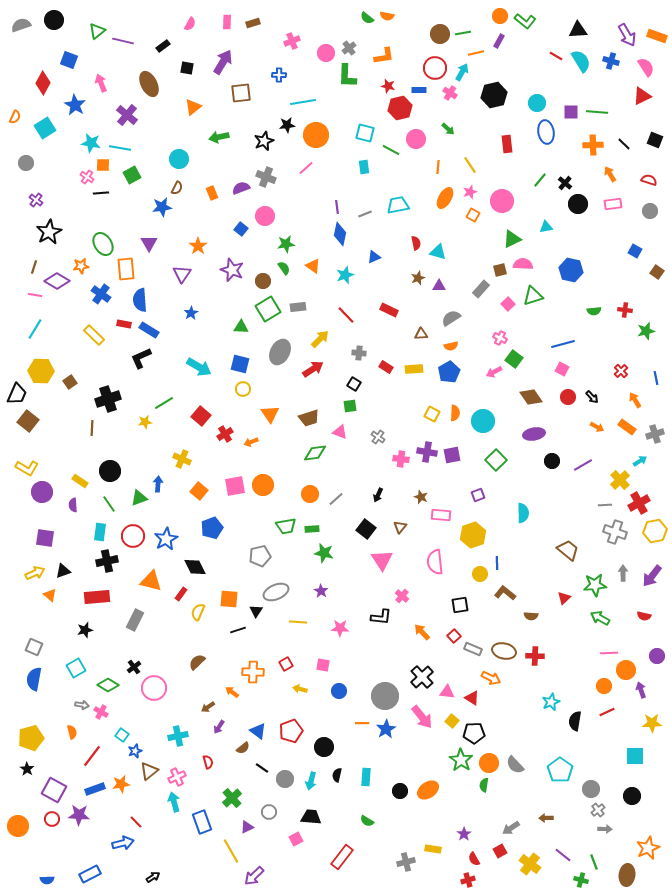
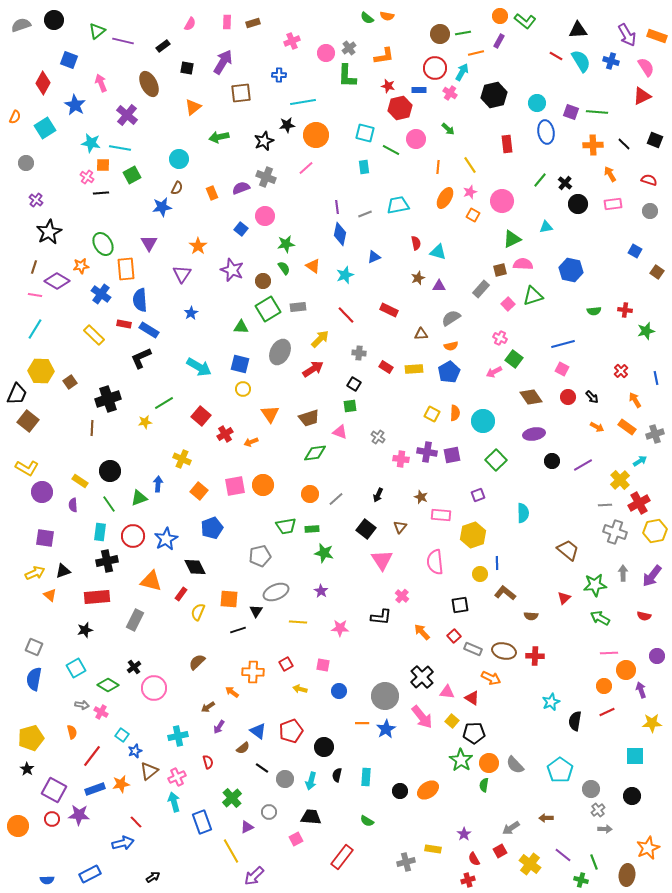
purple square at (571, 112): rotated 21 degrees clockwise
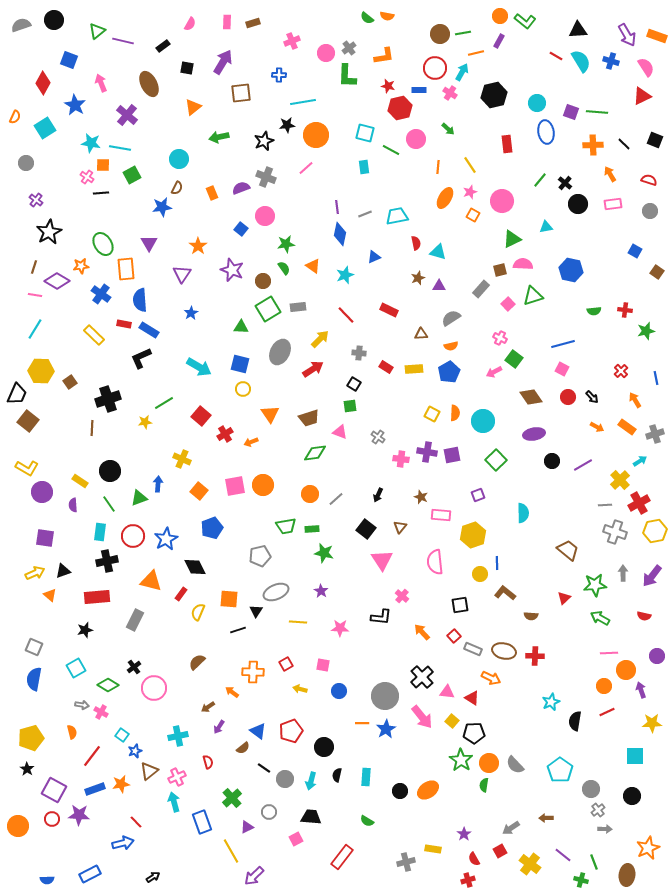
cyan trapezoid at (398, 205): moved 1 px left, 11 px down
black line at (262, 768): moved 2 px right
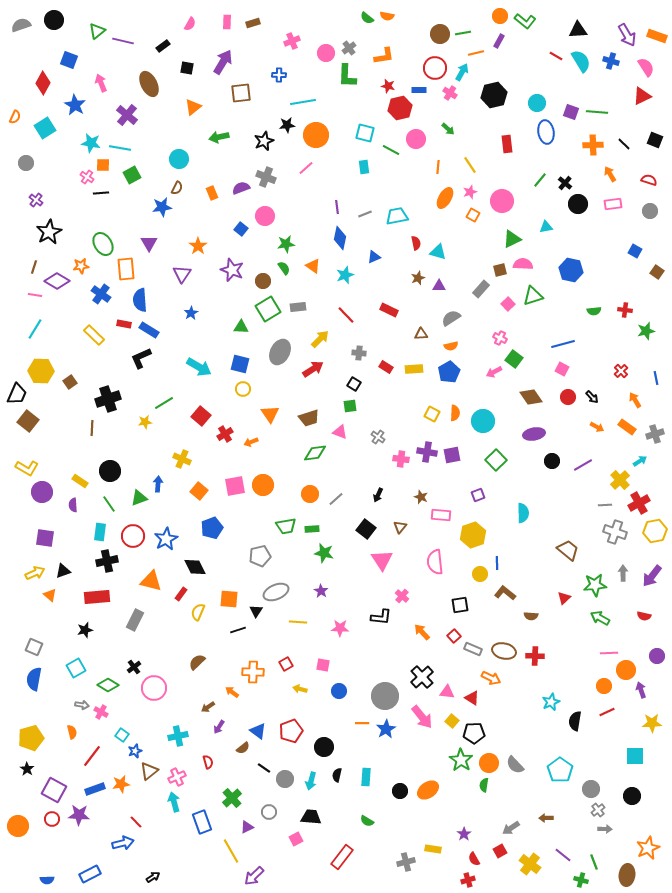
blue diamond at (340, 234): moved 4 px down
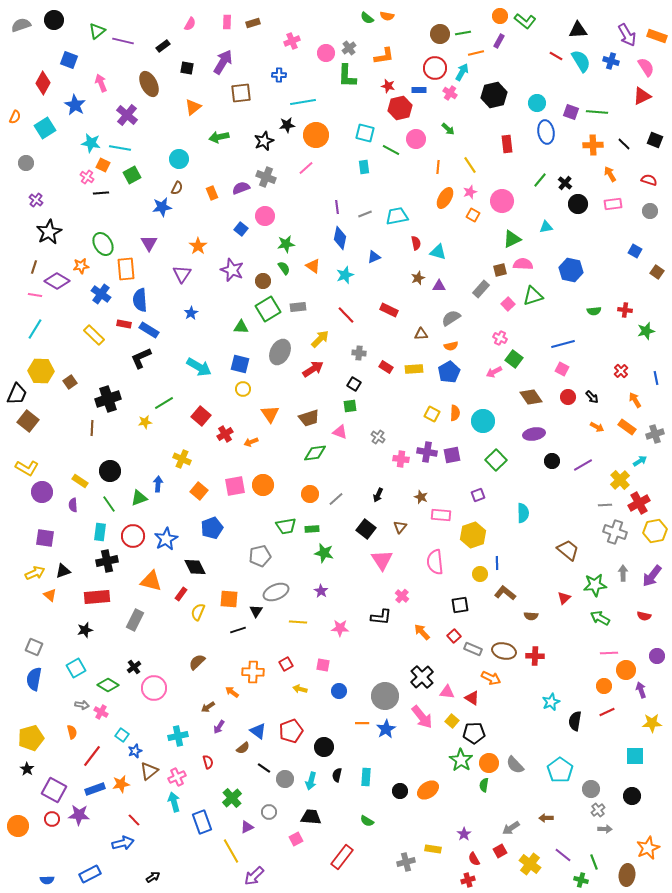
orange square at (103, 165): rotated 24 degrees clockwise
red line at (136, 822): moved 2 px left, 2 px up
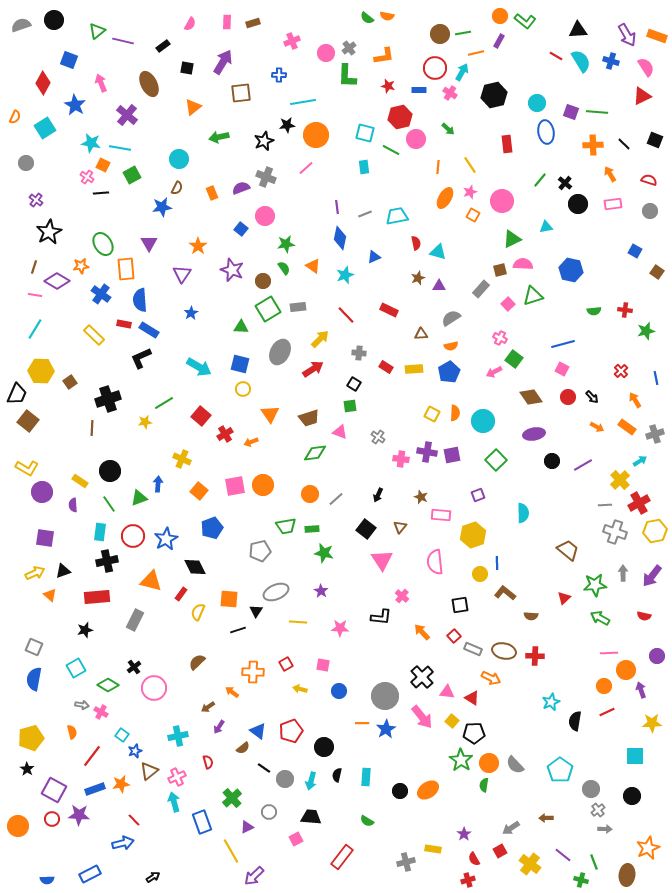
red hexagon at (400, 108): moved 9 px down
gray pentagon at (260, 556): moved 5 px up
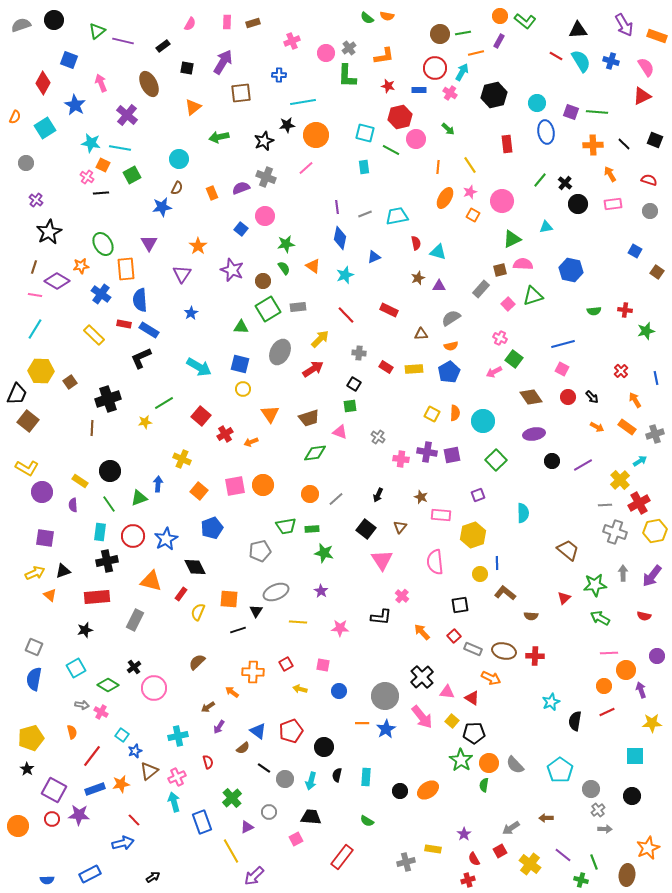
purple arrow at (627, 35): moved 3 px left, 10 px up
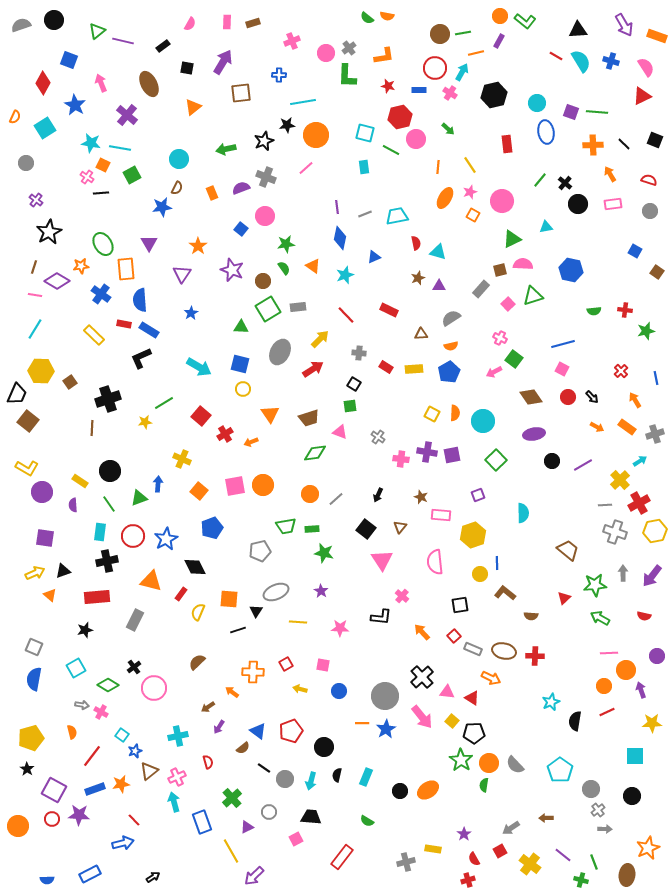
green arrow at (219, 137): moved 7 px right, 12 px down
cyan rectangle at (366, 777): rotated 18 degrees clockwise
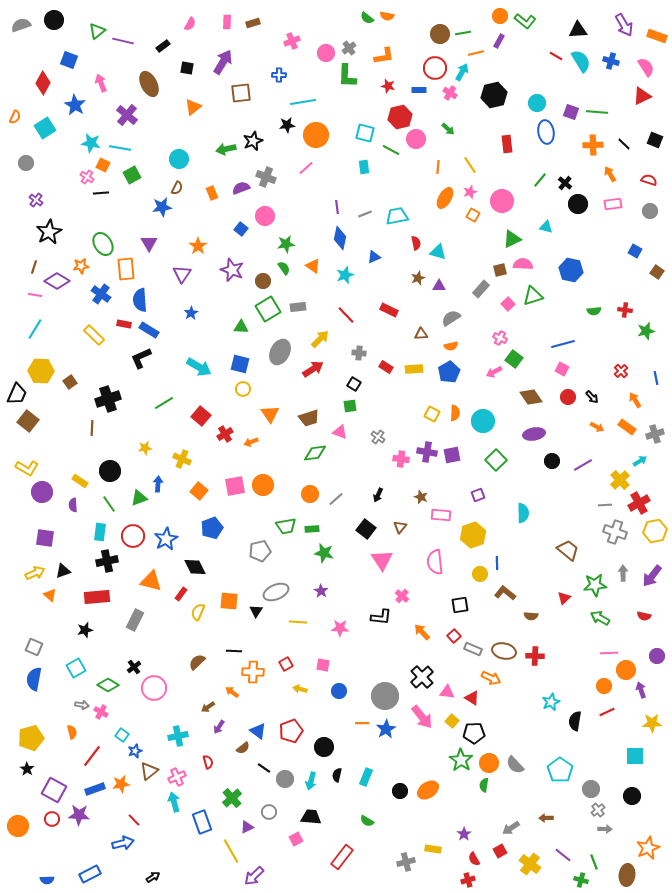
black star at (264, 141): moved 11 px left
cyan triangle at (546, 227): rotated 24 degrees clockwise
yellow star at (145, 422): moved 26 px down
orange square at (229, 599): moved 2 px down
black line at (238, 630): moved 4 px left, 21 px down; rotated 21 degrees clockwise
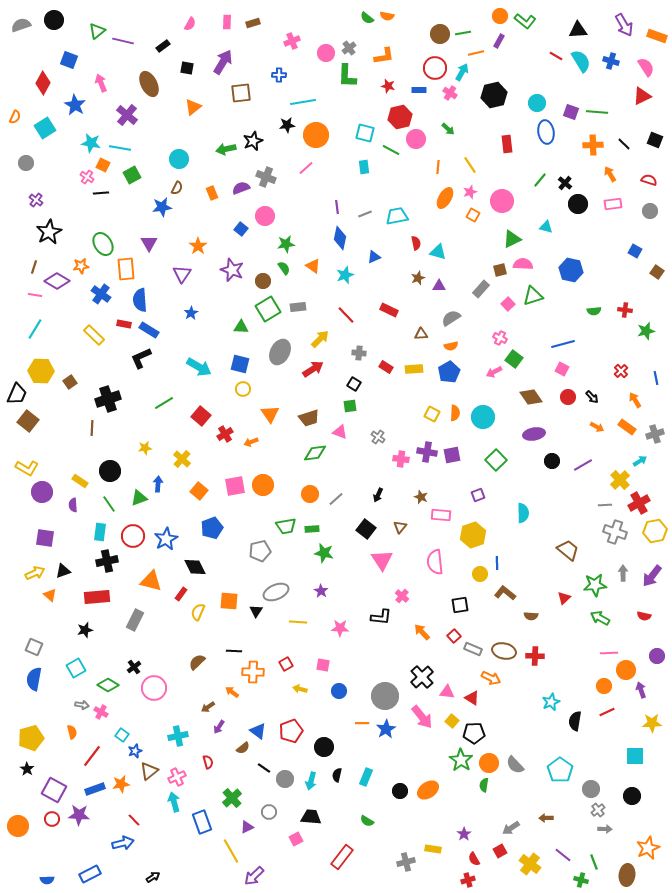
cyan circle at (483, 421): moved 4 px up
yellow cross at (182, 459): rotated 18 degrees clockwise
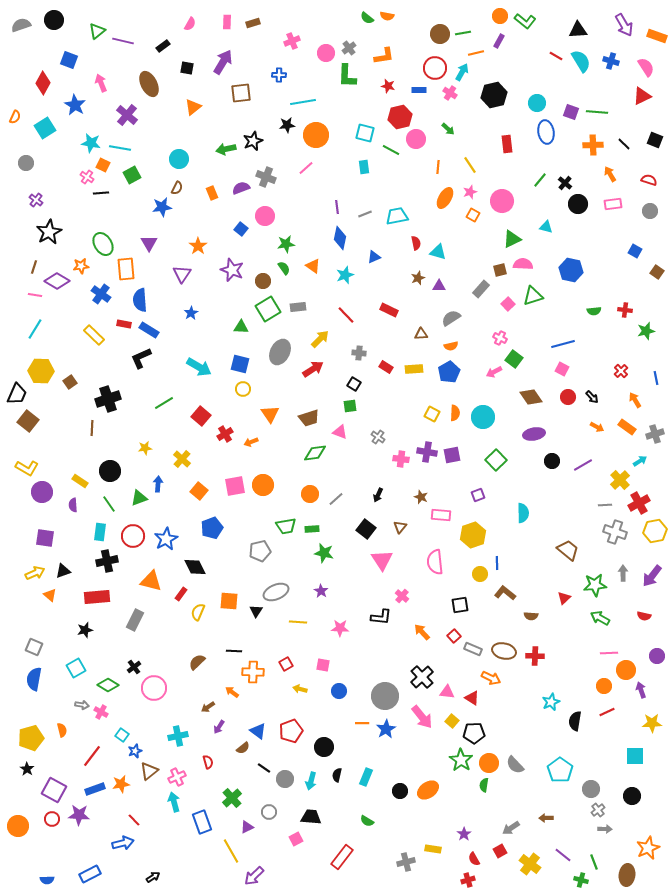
orange semicircle at (72, 732): moved 10 px left, 2 px up
